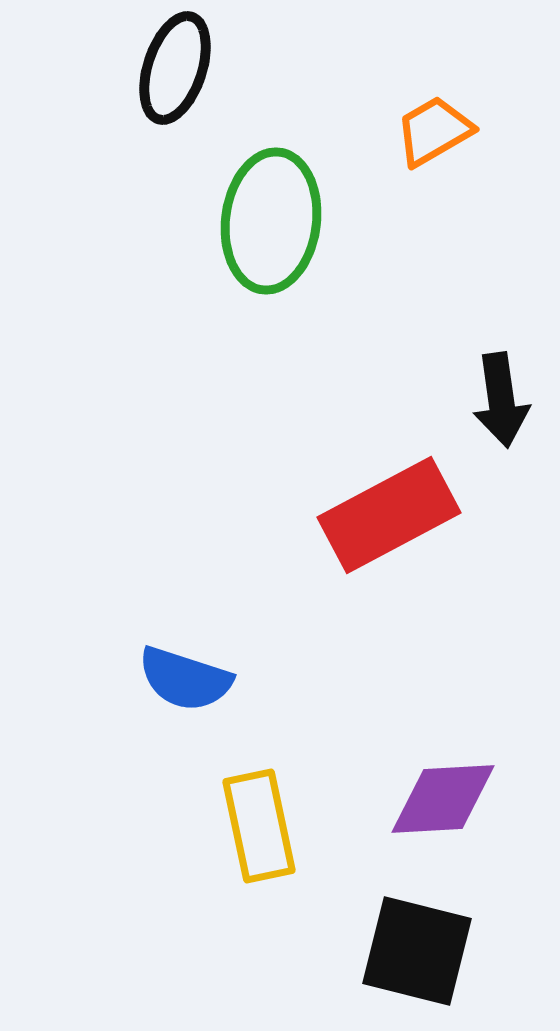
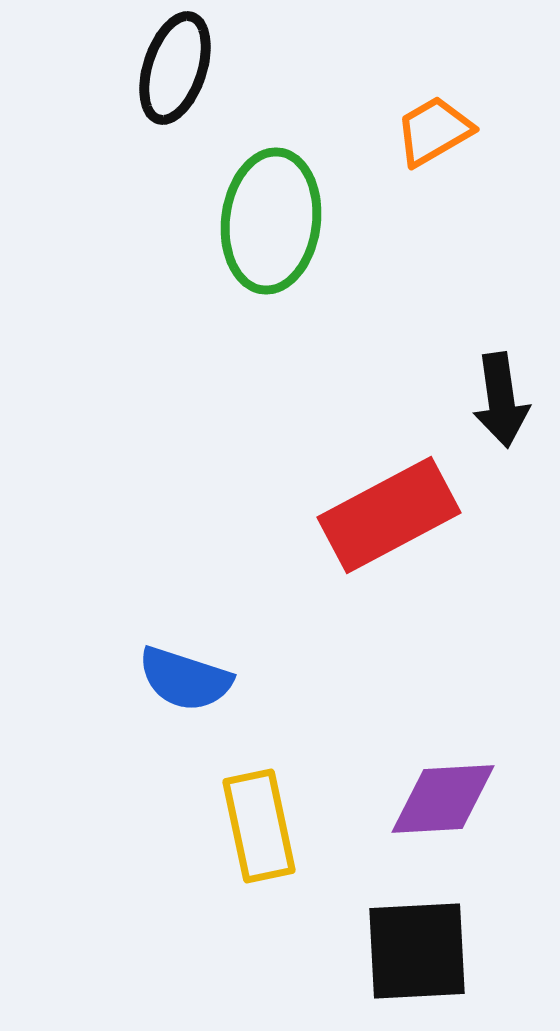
black square: rotated 17 degrees counterclockwise
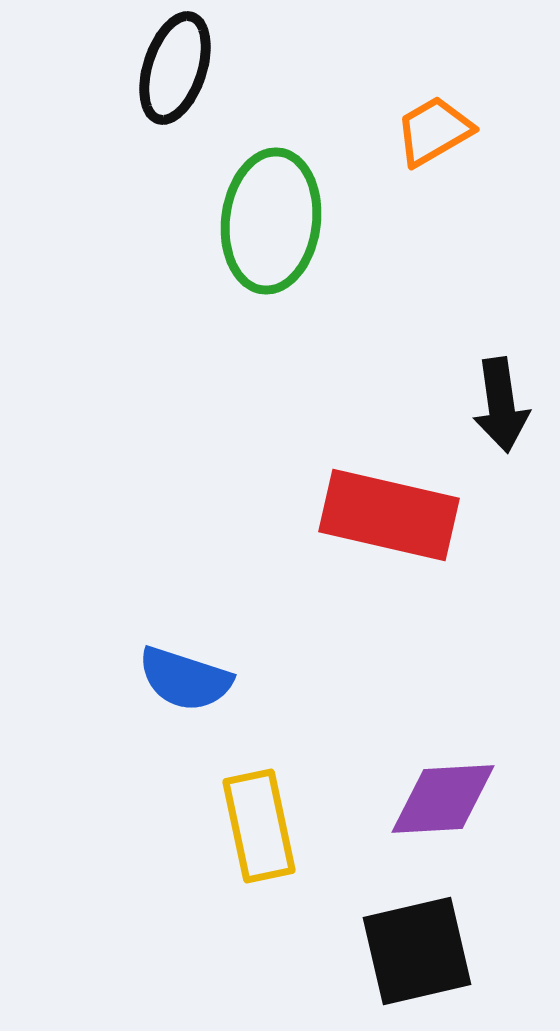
black arrow: moved 5 px down
red rectangle: rotated 41 degrees clockwise
black square: rotated 10 degrees counterclockwise
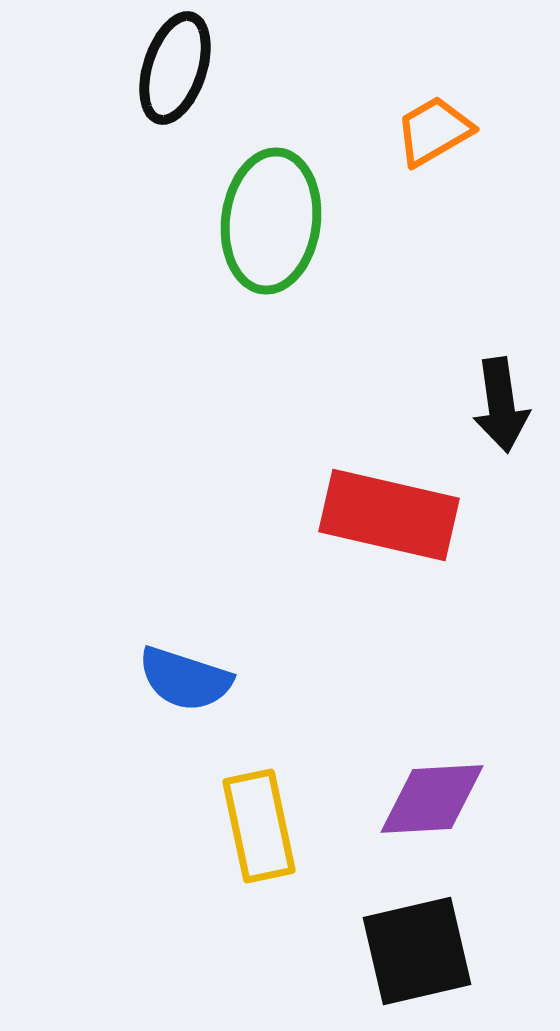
purple diamond: moved 11 px left
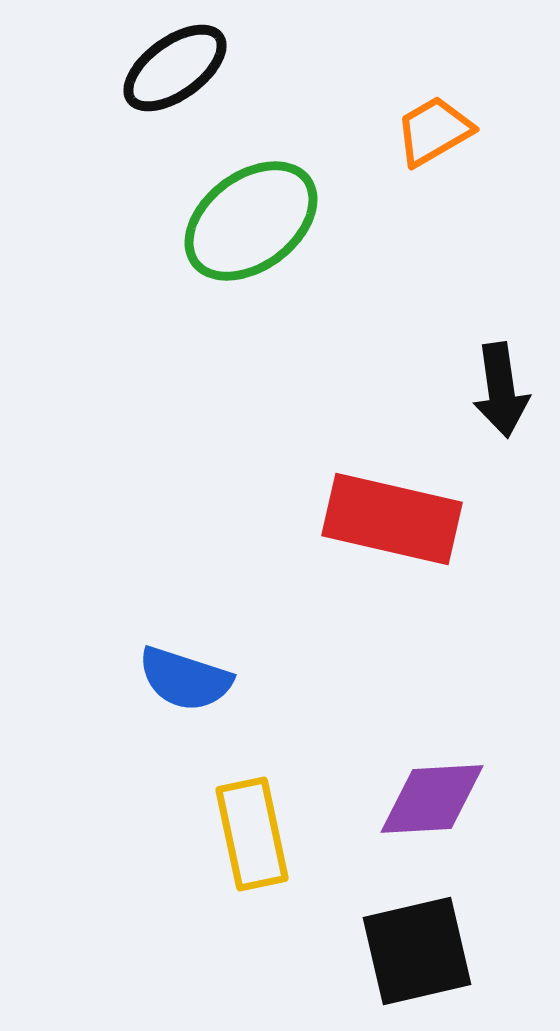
black ellipse: rotated 36 degrees clockwise
green ellipse: moved 20 px left; rotated 46 degrees clockwise
black arrow: moved 15 px up
red rectangle: moved 3 px right, 4 px down
yellow rectangle: moved 7 px left, 8 px down
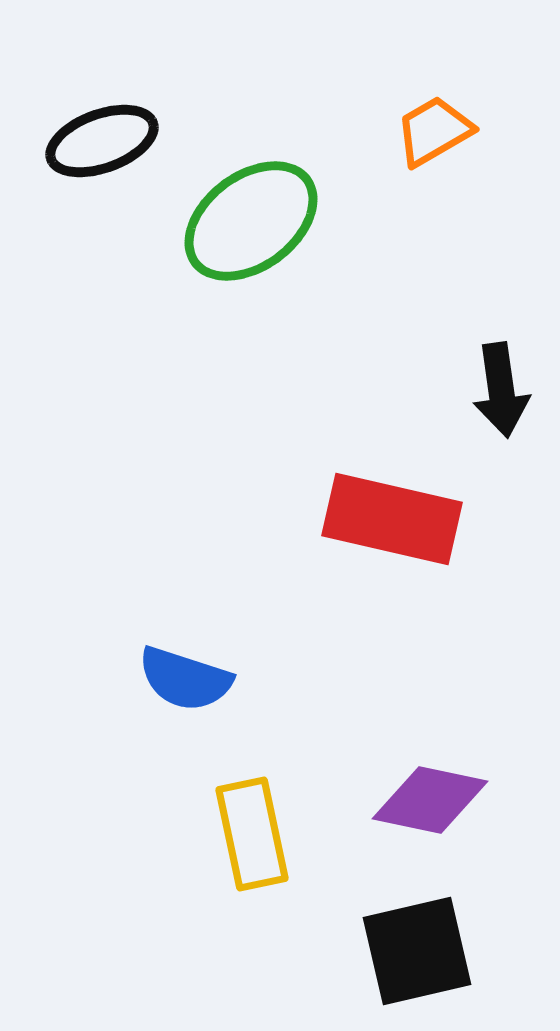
black ellipse: moved 73 px left, 73 px down; rotated 16 degrees clockwise
purple diamond: moved 2 px left, 1 px down; rotated 15 degrees clockwise
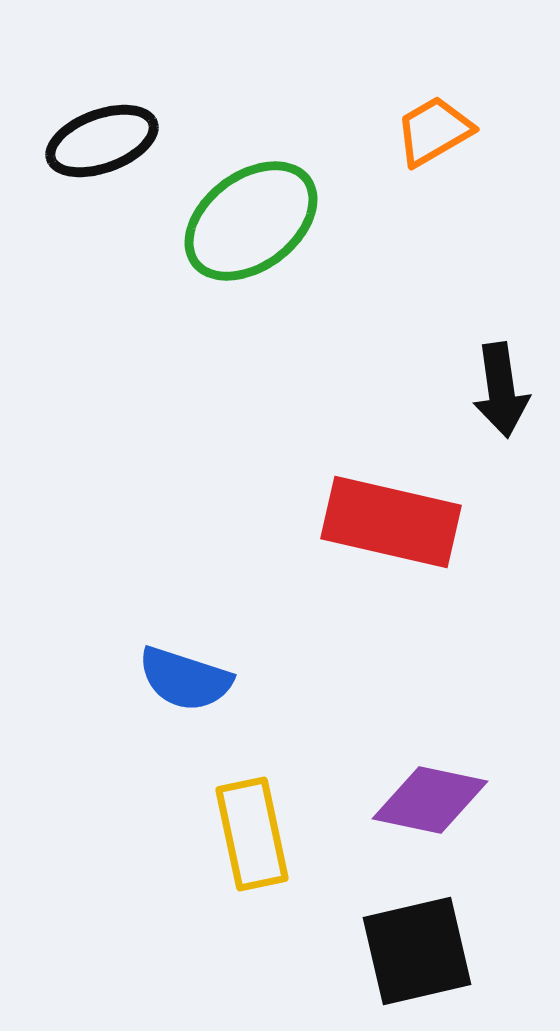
red rectangle: moved 1 px left, 3 px down
